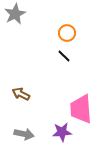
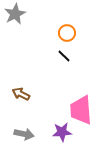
pink trapezoid: moved 1 px down
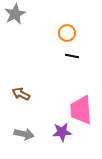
black line: moved 8 px right; rotated 32 degrees counterclockwise
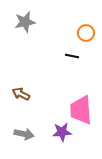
gray star: moved 10 px right, 8 px down; rotated 15 degrees clockwise
orange circle: moved 19 px right
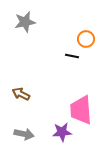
orange circle: moved 6 px down
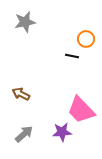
pink trapezoid: rotated 40 degrees counterclockwise
gray arrow: rotated 54 degrees counterclockwise
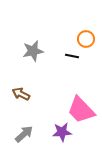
gray star: moved 8 px right, 29 px down
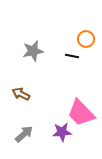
pink trapezoid: moved 3 px down
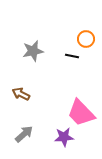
purple star: moved 2 px right, 5 px down
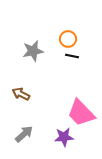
orange circle: moved 18 px left
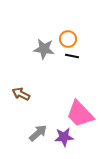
gray star: moved 11 px right, 2 px up; rotated 20 degrees clockwise
pink trapezoid: moved 1 px left, 1 px down
gray arrow: moved 14 px right, 1 px up
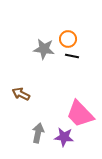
gray arrow: rotated 36 degrees counterclockwise
purple star: rotated 12 degrees clockwise
